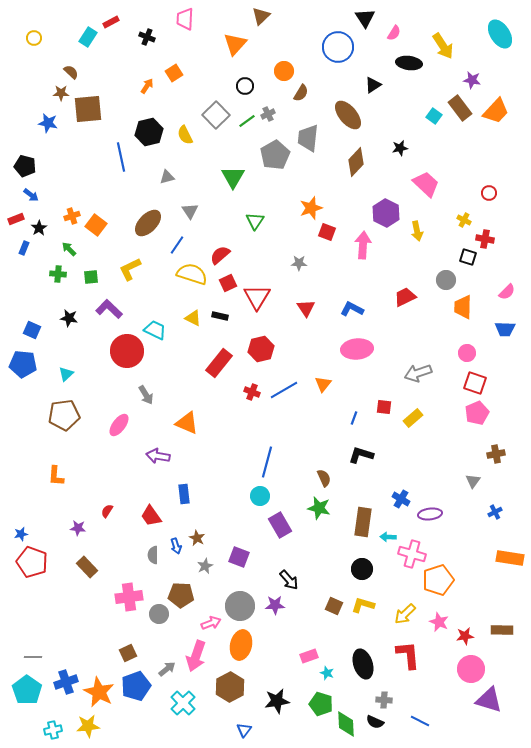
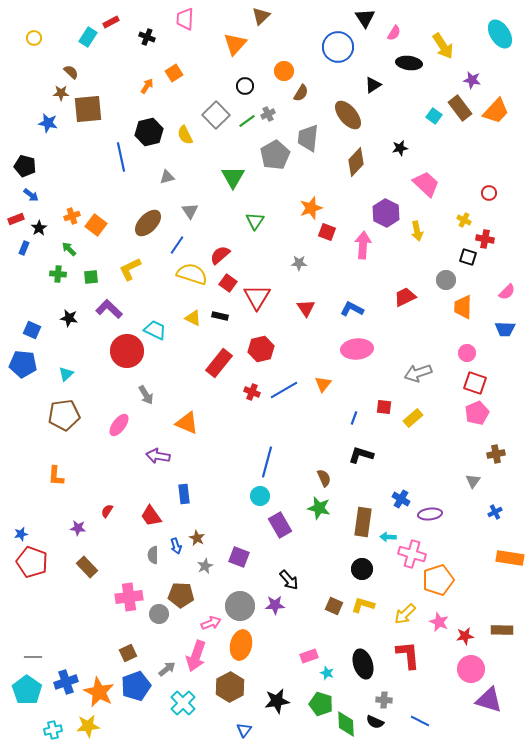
red square at (228, 283): rotated 30 degrees counterclockwise
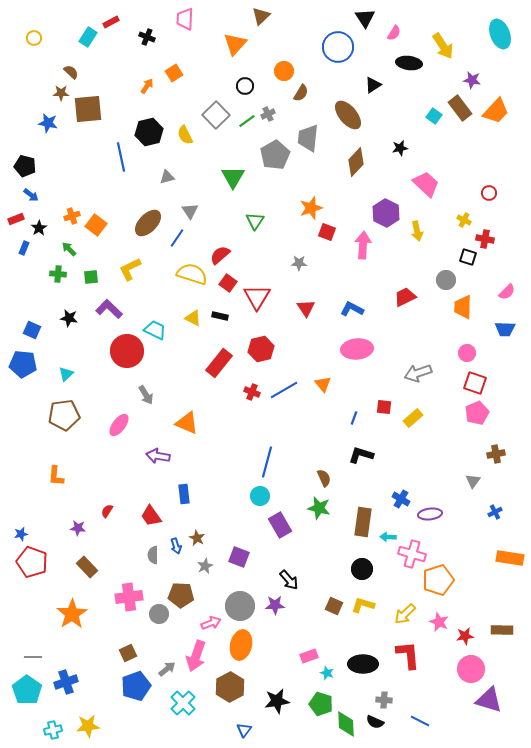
cyan ellipse at (500, 34): rotated 12 degrees clockwise
blue line at (177, 245): moved 7 px up
orange triangle at (323, 384): rotated 18 degrees counterclockwise
black ellipse at (363, 664): rotated 72 degrees counterclockwise
orange star at (99, 692): moved 27 px left, 78 px up; rotated 12 degrees clockwise
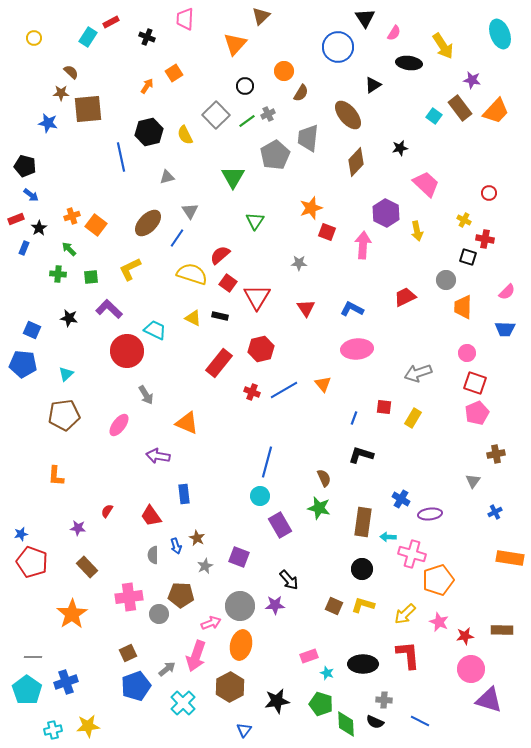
yellow rectangle at (413, 418): rotated 18 degrees counterclockwise
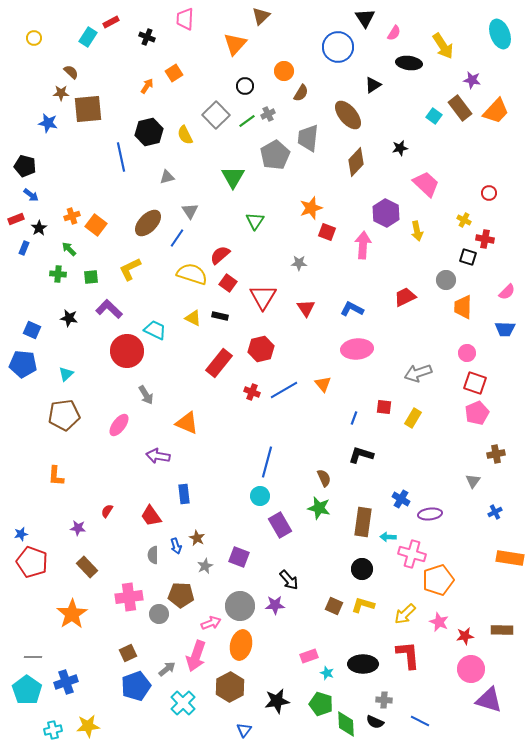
red triangle at (257, 297): moved 6 px right
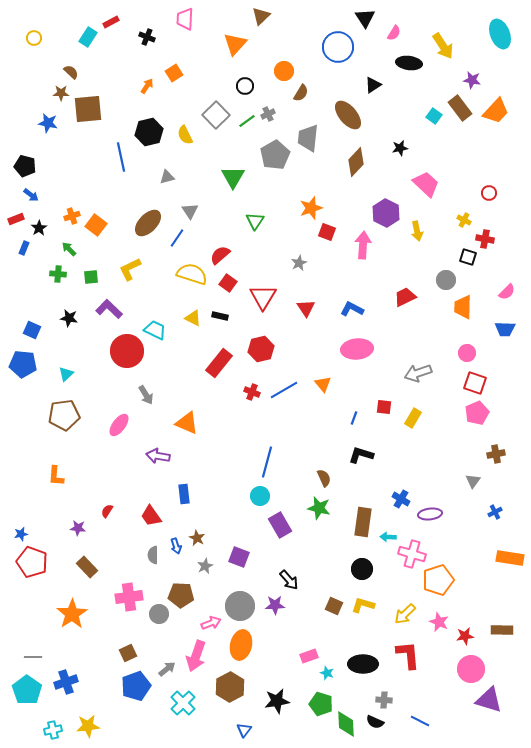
gray star at (299, 263): rotated 28 degrees counterclockwise
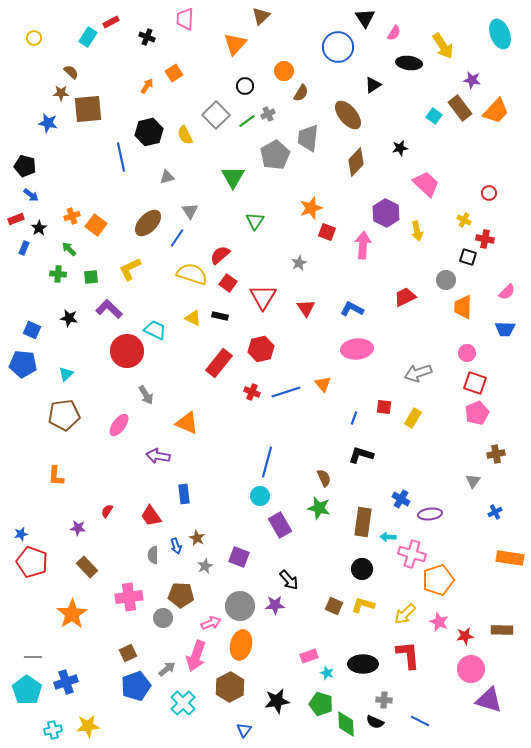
blue line at (284, 390): moved 2 px right, 2 px down; rotated 12 degrees clockwise
gray circle at (159, 614): moved 4 px right, 4 px down
